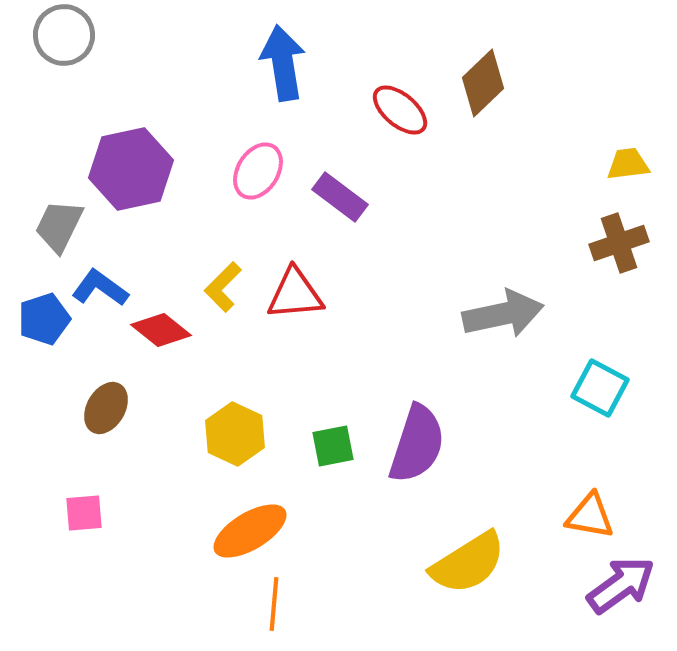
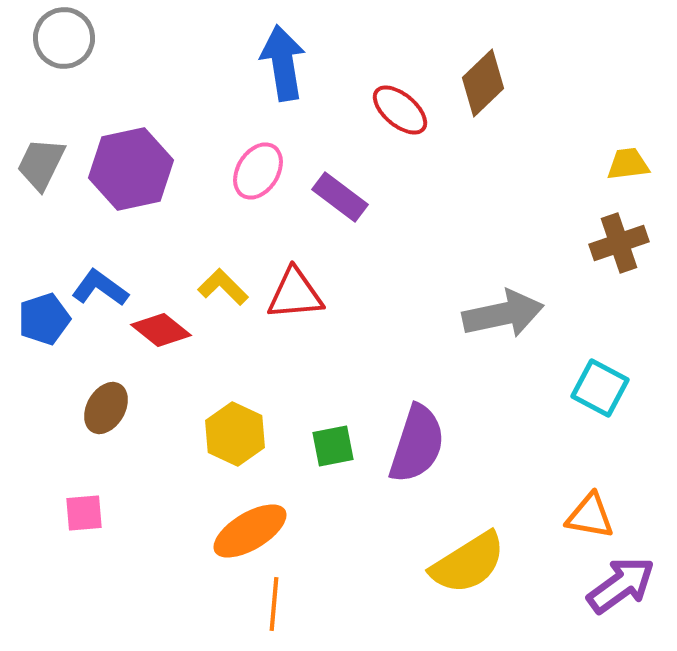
gray circle: moved 3 px down
gray trapezoid: moved 18 px left, 62 px up
yellow L-shape: rotated 90 degrees clockwise
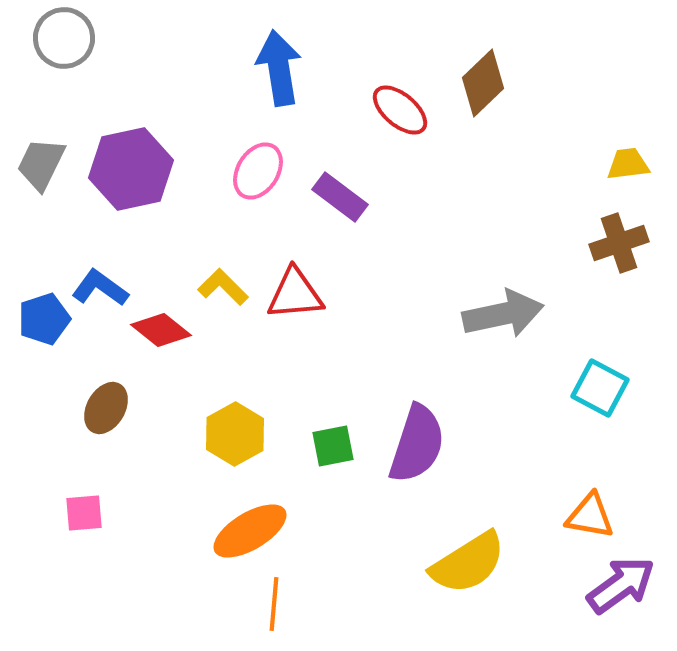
blue arrow: moved 4 px left, 5 px down
yellow hexagon: rotated 6 degrees clockwise
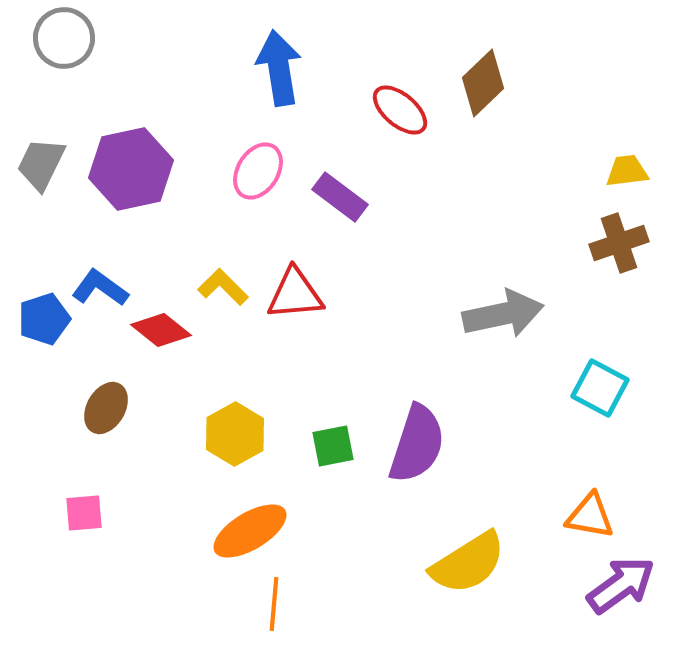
yellow trapezoid: moved 1 px left, 7 px down
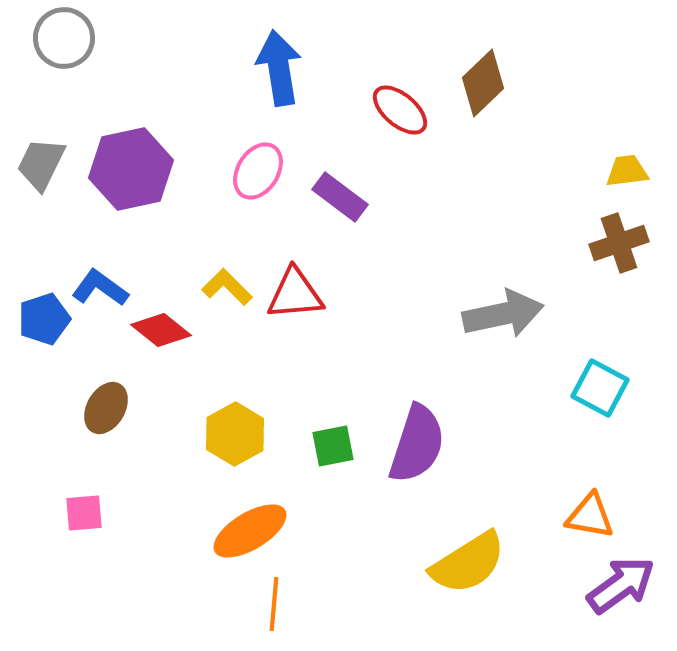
yellow L-shape: moved 4 px right
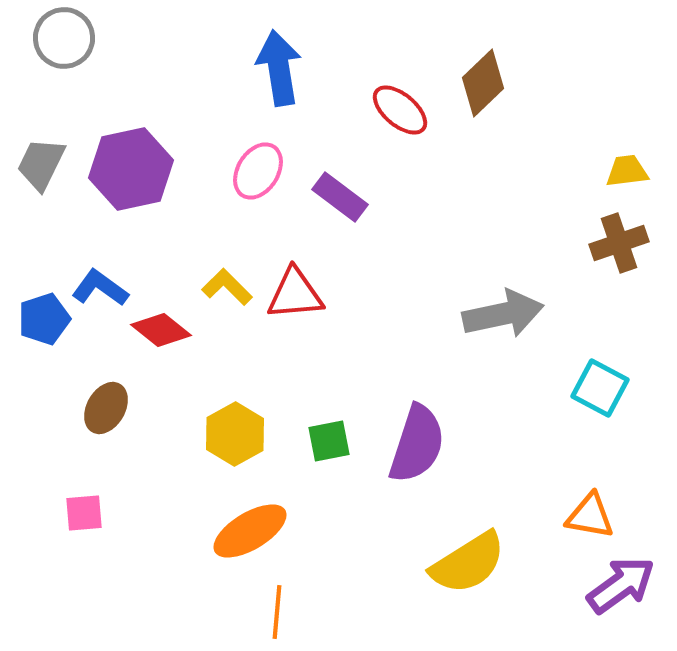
green square: moved 4 px left, 5 px up
orange line: moved 3 px right, 8 px down
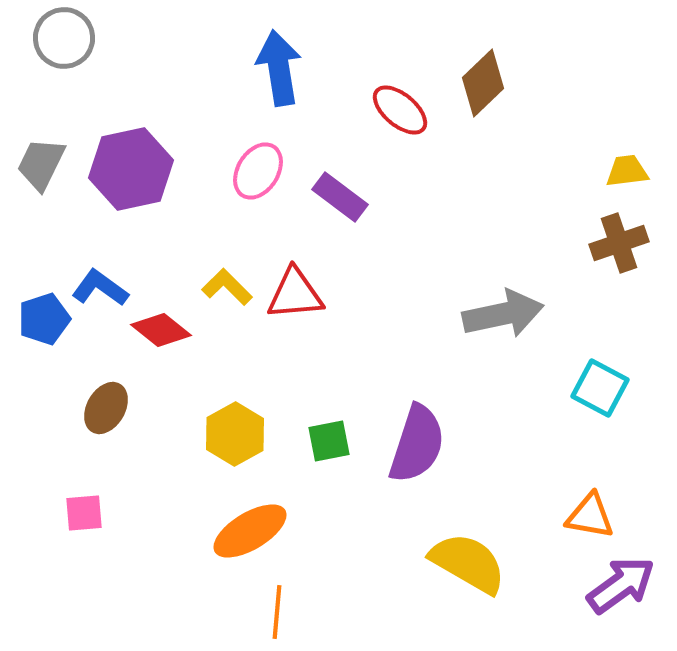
yellow semicircle: rotated 118 degrees counterclockwise
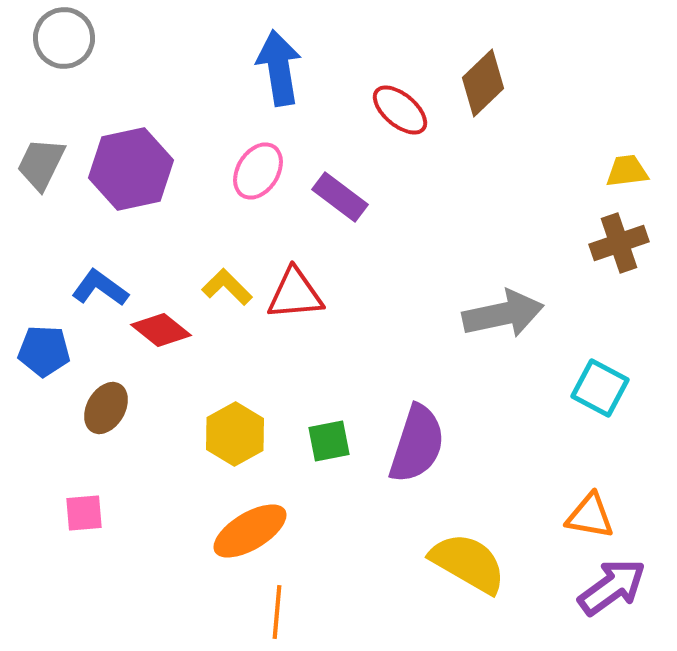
blue pentagon: moved 32 px down; rotated 21 degrees clockwise
purple arrow: moved 9 px left, 2 px down
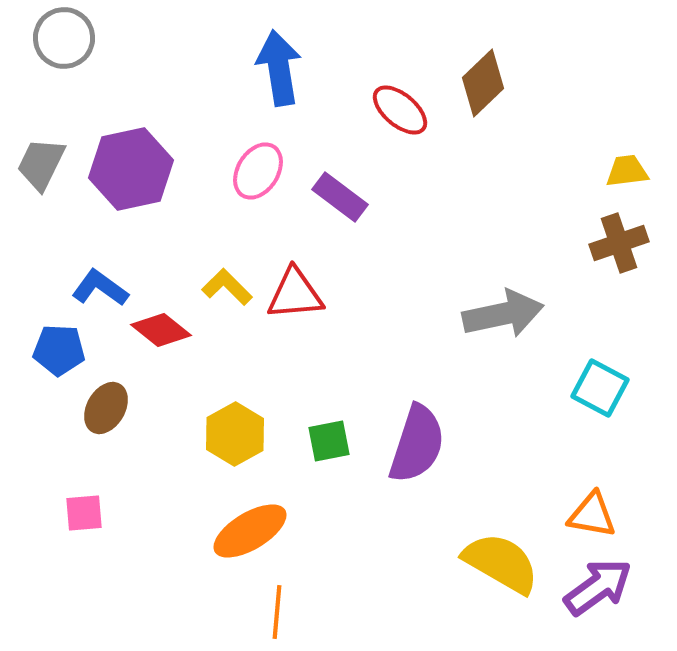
blue pentagon: moved 15 px right, 1 px up
orange triangle: moved 2 px right, 1 px up
yellow semicircle: moved 33 px right
purple arrow: moved 14 px left
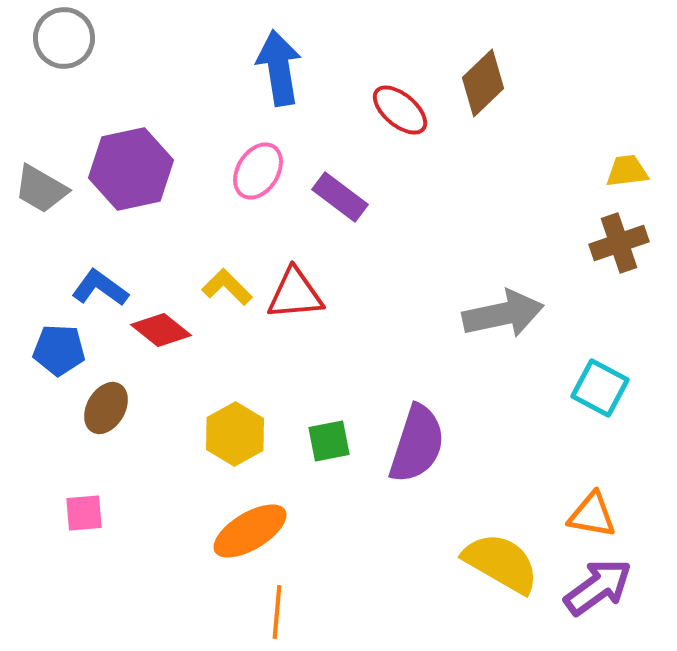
gray trapezoid: moved 25 px down; rotated 86 degrees counterclockwise
